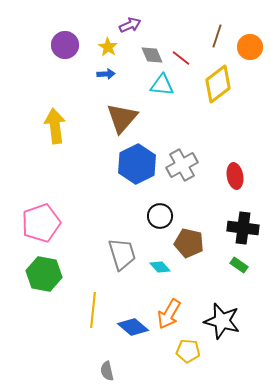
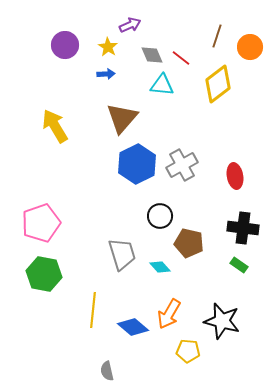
yellow arrow: rotated 24 degrees counterclockwise
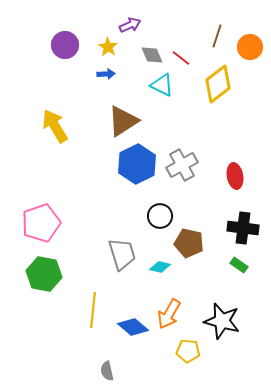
cyan triangle: rotated 20 degrees clockwise
brown triangle: moved 1 px right, 3 px down; rotated 16 degrees clockwise
cyan diamond: rotated 35 degrees counterclockwise
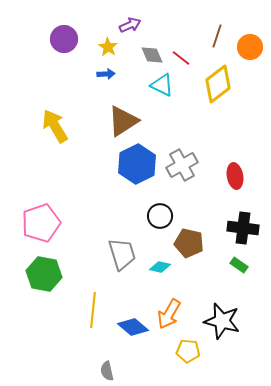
purple circle: moved 1 px left, 6 px up
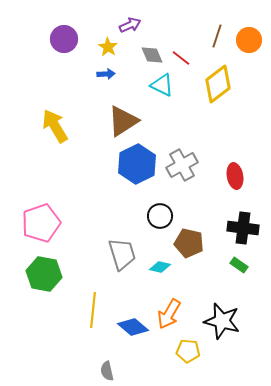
orange circle: moved 1 px left, 7 px up
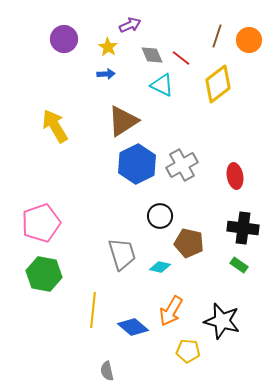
orange arrow: moved 2 px right, 3 px up
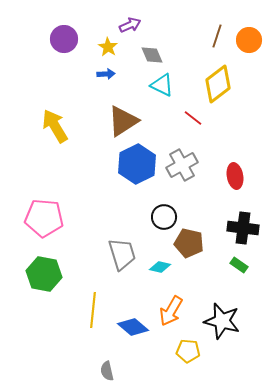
red line: moved 12 px right, 60 px down
black circle: moved 4 px right, 1 px down
pink pentagon: moved 3 px right, 5 px up; rotated 24 degrees clockwise
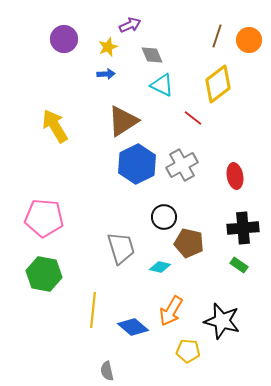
yellow star: rotated 18 degrees clockwise
black cross: rotated 12 degrees counterclockwise
gray trapezoid: moved 1 px left, 6 px up
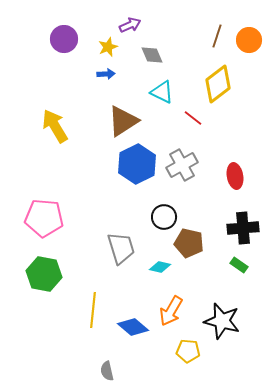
cyan triangle: moved 7 px down
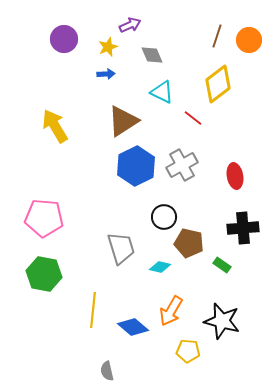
blue hexagon: moved 1 px left, 2 px down
green rectangle: moved 17 px left
